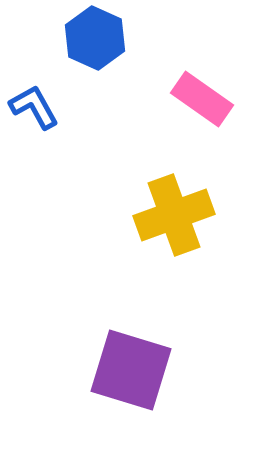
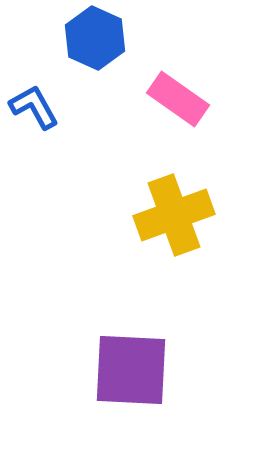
pink rectangle: moved 24 px left
purple square: rotated 14 degrees counterclockwise
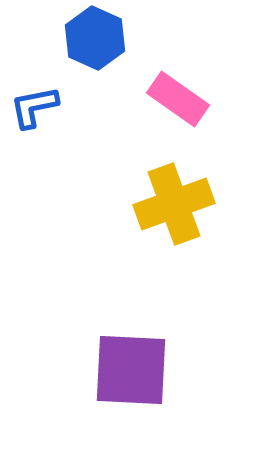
blue L-shape: rotated 72 degrees counterclockwise
yellow cross: moved 11 px up
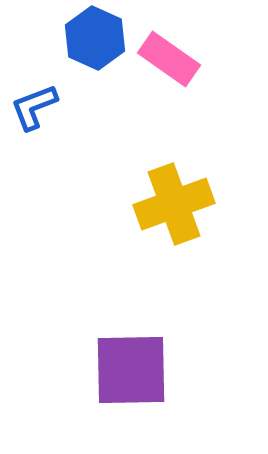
pink rectangle: moved 9 px left, 40 px up
blue L-shape: rotated 10 degrees counterclockwise
purple square: rotated 4 degrees counterclockwise
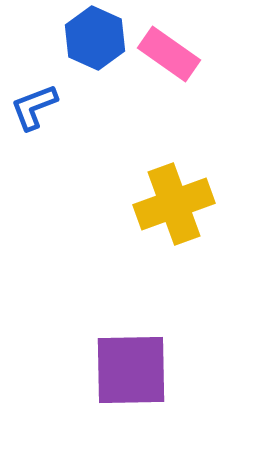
pink rectangle: moved 5 px up
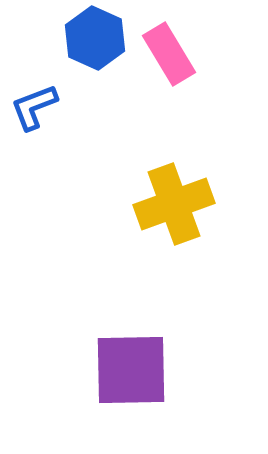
pink rectangle: rotated 24 degrees clockwise
